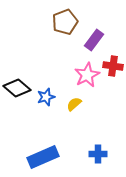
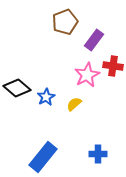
blue star: rotated 12 degrees counterclockwise
blue rectangle: rotated 28 degrees counterclockwise
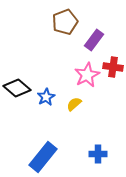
red cross: moved 1 px down
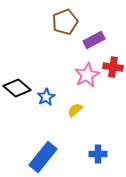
purple rectangle: rotated 25 degrees clockwise
yellow semicircle: moved 1 px right, 6 px down
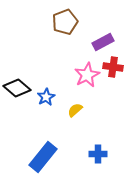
purple rectangle: moved 9 px right, 2 px down
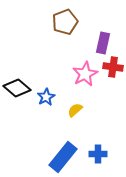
purple rectangle: moved 1 px down; rotated 50 degrees counterclockwise
pink star: moved 2 px left, 1 px up
blue rectangle: moved 20 px right
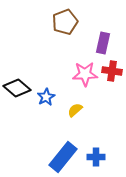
red cross: moved 1 px left, 4 px down
pink star: rotated 25 degrees clockwise
blue cross: moved 2 px left, 3 px down
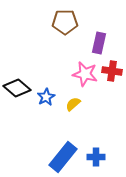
brown pentagon: rotated 20 degrees clockwise
purple rectangle: moved 4 px left
pink star: rotated 15 degrees clockwise
yellow semicircle: moved 2 px left, 6 px up
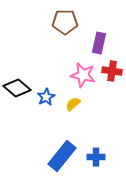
pink star: moved 2 px left, 1 px down
blue rectangle: moved 1 px left, 1 px up
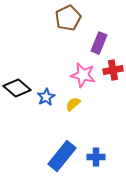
brown pentagon: moved 3 px right, 4 px up; rotated 25 degrees counterclockwise
purple rectangle: rotated 10 degrees clockwise
red cross: moved 1 px right, 1 px up; rotated 18 degrees counterclockwise
